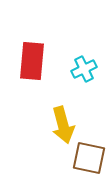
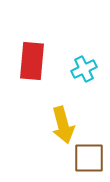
brown square: rotated 12 degrees counterclockwise
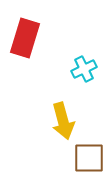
red rectangle: moved 7 px left, 23 px up; rotated 12 degrees clockwise
yellow arrow: moved 4 px up
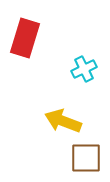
yellow arrow: rotated 126 degrees clockwise
brown square: moved 3 px left
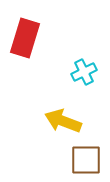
cyan cross: moved 3 px down
brown square: moved 2 px down
